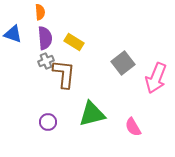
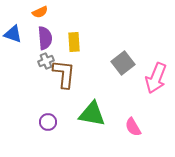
orange semicircle: rotated 70 degrees clockwise
yellow rectangle: rotated 54 degrees clockwise
green triangle: rotated 24 degrees clockwise
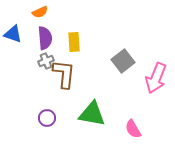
gray square: moved 2 px up
purple circle: moved 1 px left, 4 px up
pink semicircle: moved 2 px down
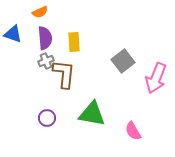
pink semicircle: moved 2 px down
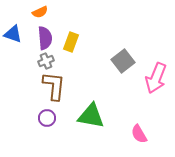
yellow rectangle: moved 3 px left; rotated 24 degrees clockwise
brown L-shape: moved 10 px left, 12 px down
green triangle: moved 1 px left, 2 px down
pink semicircle: moved 6 px right, 3 px down
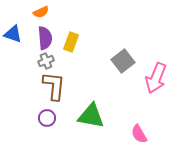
orange semicircle: moved 1 px right
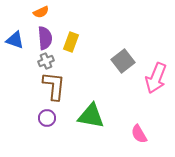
blue triangle: moved 2 px right, 6 px down
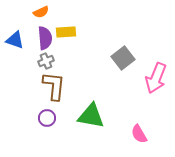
yellow rectangle: moved 5 px left, 10 px up; rotated 66 degrees clockwise
gray square: moved 3 px up
